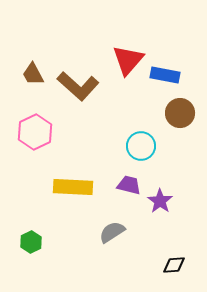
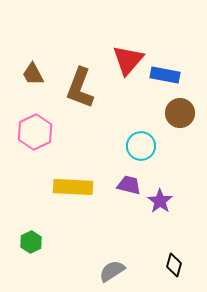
brown L-shape: moved 2 px right, 2 px down; rotated 69 degrees clockwise
gray semicircle: moved 39 px down
black diamond: rotated 70 degrees counterclockwise
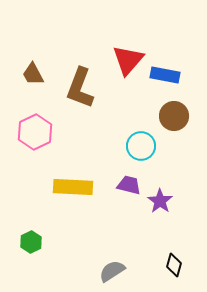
brown circle: moved 6 px left, 3 px down
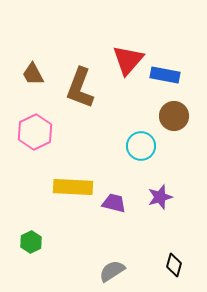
purple trapezoid: moved 15 px left, 18 px down
purple star: moved 4 px up; rotated 20 degrees clockwise
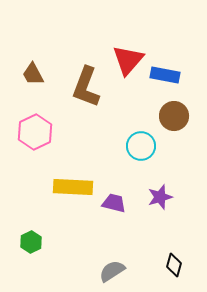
brown L-shape: moved 6 px right, 1 px up
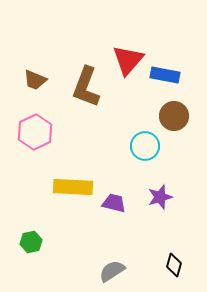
brown trapezoid: moved 2 px right, 6 px down; rotated 40 degrees counterclockwise
cyan circle: moved 4 px right
green hexagon: rotated 15 degrees clockwise
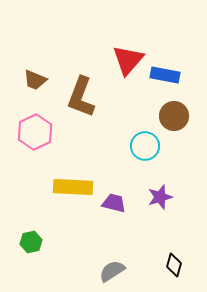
brown L-shape: moved 5 px left, 10 px down
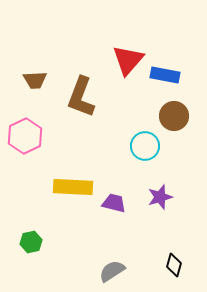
brown trapezoid: rotated 25 degrees counterclockwise
pink hexagon: moved 10 px left, 4 px down
